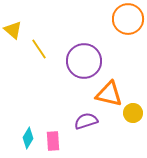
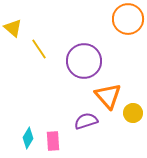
yellow triangle: moved 2 px up
orange triangle: moved 1 px left, 2 px down; rotated 36 degrees clockwise
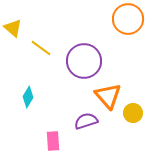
yellow line: moved 2 px right, 1 px up; rotated 20 degrees counterclockwise
cyan diamond: moved 41 px up
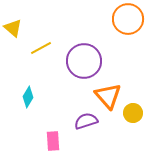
yellow line: rotated 65 degrees counterclockwise
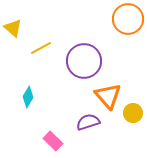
purple semicircle: moved 2 px right, 1 px down
pink rectangle: rotated 42 degrees counterclockwise
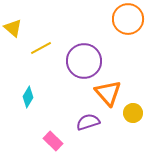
orange triangle: moved 3 px up
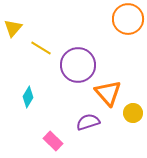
yellow triangle: rotated 30 degrees clockwise
yellow line: rotated 60 degrees clockwise
purple circle: moved 6 px left, 4 px down
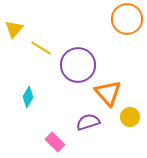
orange circle: moved 1 px left
yellow triangle: moved 1 px right, 1 px down
yellow circle: moved 3 px left, 4 px down
pink rectangle: moved 2 px right, 1 px down
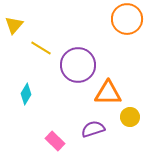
yellow triangle: moved 4 px up
orange triangle: rotated 48 degrees counterclockwise
cyan diamond: moved 2 px left, 3 px up
purple semicircle: moved 5 px right, 7 px down
pink rectangle: moved 1 px up
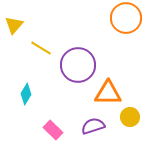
orange circle: moved 1 px left, 1 px up
purple semicircle: moved 3 px up
pink rectangle: moved 2 px left, 11 px up
